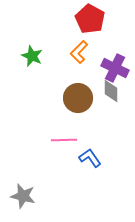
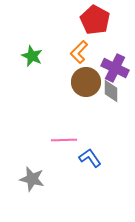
red pentagon: moved 5 px right, 1 px down
brown circle: moved 8 px right, 16 px up
gray star: moved 9 px right, 17 px up
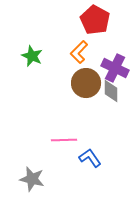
brown circle: moved 1 px down
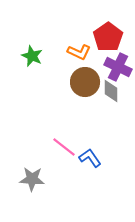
red pentagon: moved 13 px right, 17 px down; rotated 8 degrees clockwise
orange L-shape: rotated 110 degrees counterclockwise
purple cross: moved 3 px right, 1 px up
brown circle: moved 1 px left, 1 px up
pink line: moved 7 px down; rotated 40 degrees clockwise
gray star: rotated 10 degrees counterclockwise
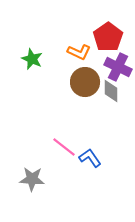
green star: moved 3 px down
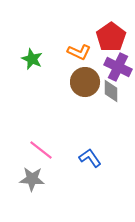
red pentagon: moved 3 px right
pink line: moved 23 px left, 3 px down
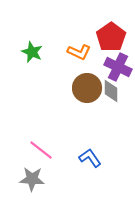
green star: moved 7 px up
brown circle: moved 2 px right, 6 px down
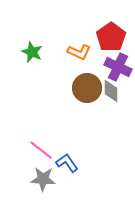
blue L-shape: moved 23 px left, 5 px down
gray star: moved 11 px right
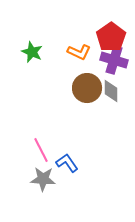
purple cross: moved 4 px left, 7 px up; rotated 8 degrees counterclockwise
pink line: rotated 25 degrees clockwise
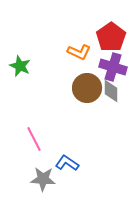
green star: moved 12 px left, 14 px down
purple cross: moved 1 px left, 7 px down
pink line: moved 7 px left, 11 px up
blue L-shape: rotated 20 degrees counterclockwise
